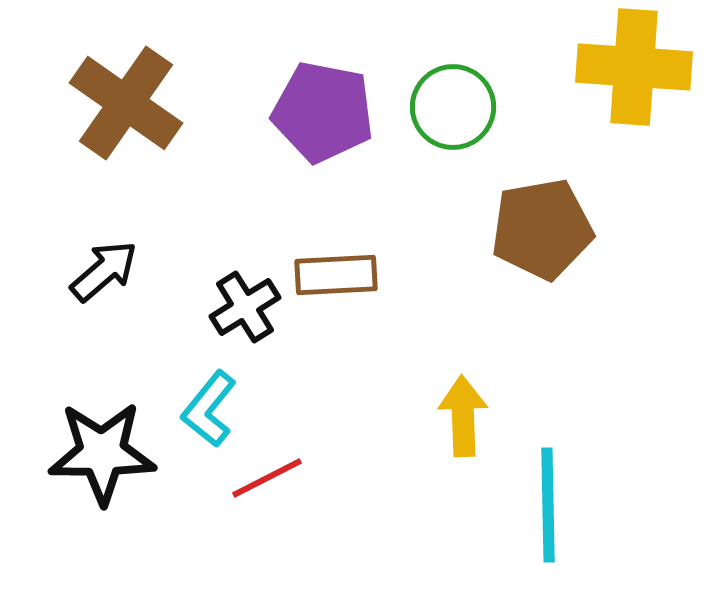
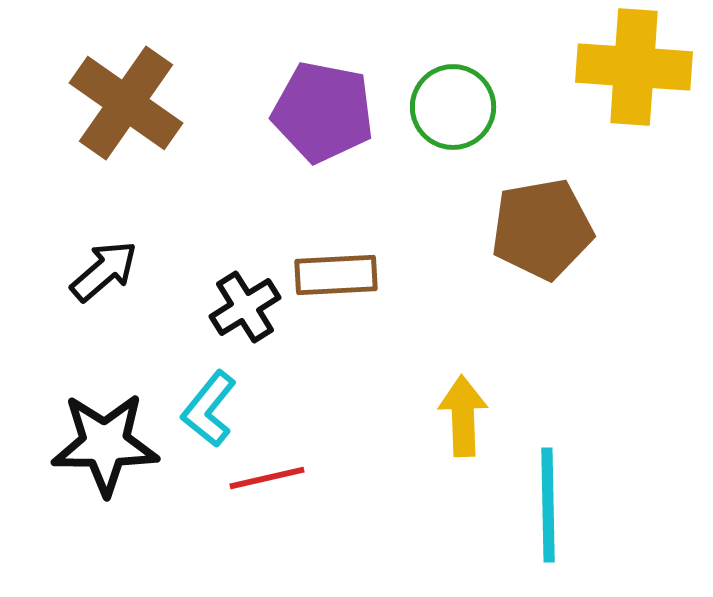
black star: moved 3 px right, 9 px up
red line: rotated 14 degrees clockwise
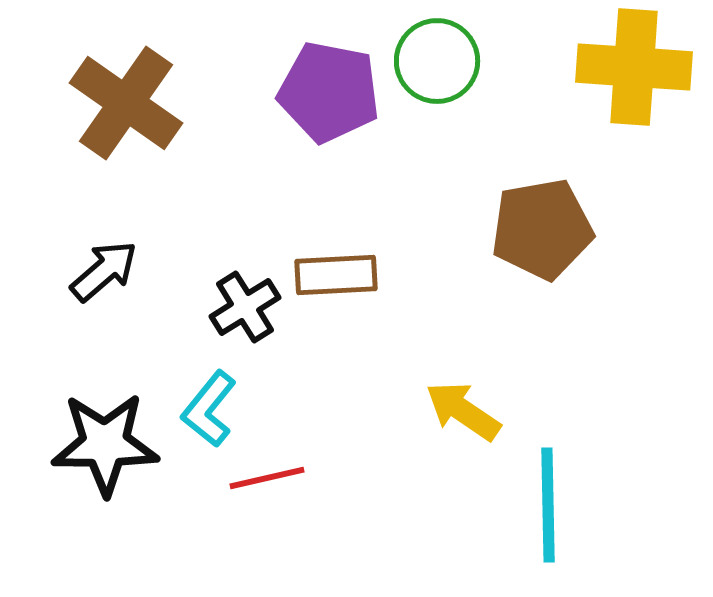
green circle: moved 16 px left, 46 px up
purple pentagon: moved 6 px right, 20 px up
yellow arrow: moved 5 px up; rotated 54 degrees counterclockwise
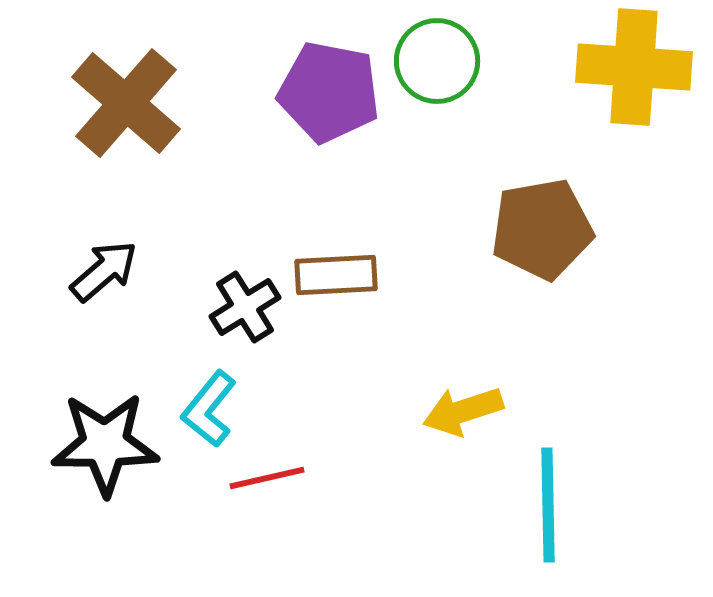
brown cross: rotated 6 degrees clockwise
yellow arrow: rotated 52 degrees counterclockwise
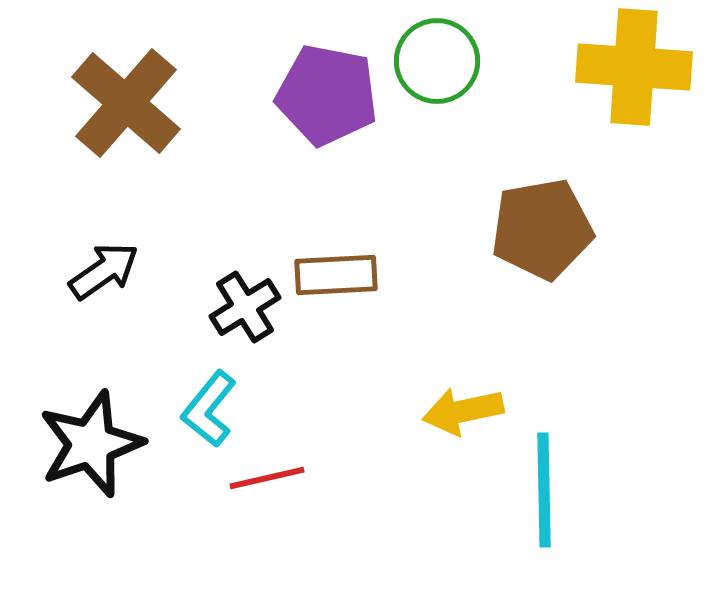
purple pentagon: moved 2 px left, 3 px down
black arrow: rotated 6 degrees clockwise
yellow arrow: rotated 6 degrees clockwise
black star: moved 14 px left; rotated 19 degrees counterclockwise
cyan line: moved 4 px left, 15 px up
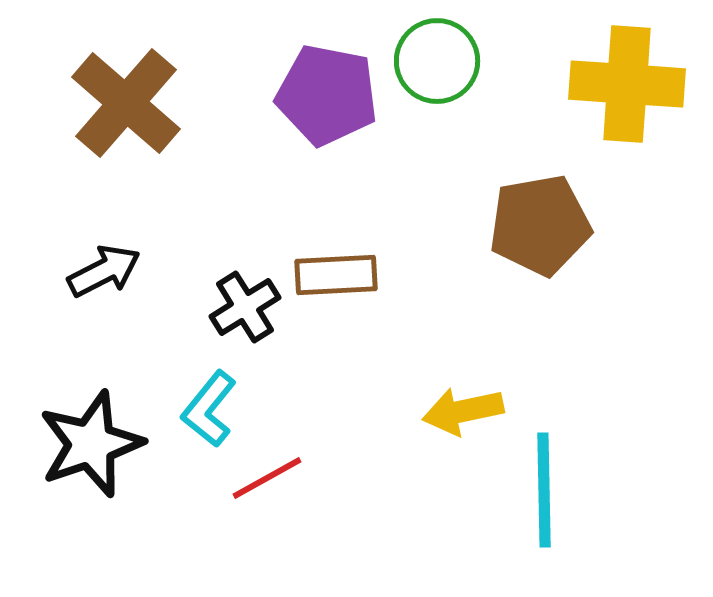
yellow cross: moved 7 px left, 17 px down
brown pentagon: moved 2 px left, 4 px up
black arrow: rotated 8 degrees clockwise
red line: rotated 16 degrees counterclockwise
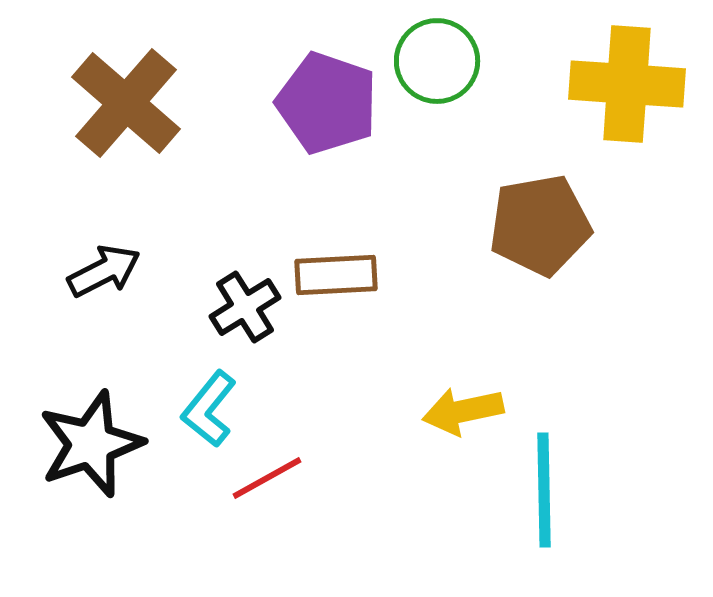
purple pentagon: moved 8 px down; rotated 8 degrees clockwise
